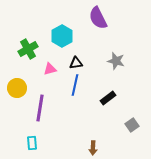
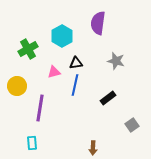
purple semicircle: moved 5 px down; rotated 35 degrees clockwise
pink triangle: moved 4 px right, 3 px down
yellow circle: moved 2 px up
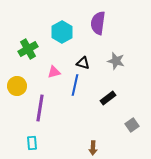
cyan hexagon: moved 4 px up
black triangle: moved 7 px right; rotated 24 degrees clockwise
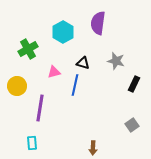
cyan hexagon: moved 1 px right
black rectangle: moved 26 px right, 14 px up; rotated 28 degrees counterclockwise
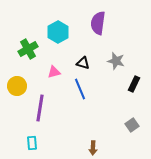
cyan hexagon: moved 5 px left
blue line: moved 5 px right, 4 px down; rotated 35 degrees counterclockwise
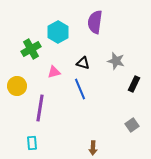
purple semicircle: moved 3 px left, 1 px up
green cross: moved 3 px right
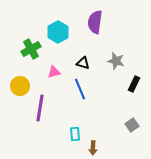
yellow circle: moved 3 px right
cyan rectangle: moved 43 px right, 9 px up
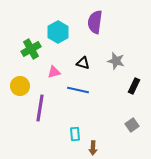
black rectangle: moved 2 px down
blue line: moved 2 px left, 1 px down; rotated 55 degrees counterclockwise
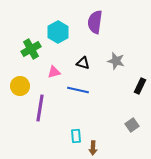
black rectangle: moved 6 px right
cyan rectangle: moved 1 px right, 2 px down
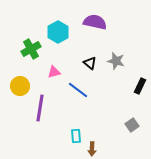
purple semicircle: rotated 95 degrees clockwise
black triangle: moved 7 px right; rotated 24 degrees clockwise
blue line: rotated 25 degrees clockwise
brown arrow: moved 1 px left, 1 px down
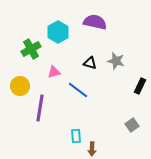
black triangle: rotated 24 degrees counterclockwise
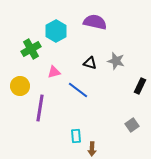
cyan hexagon: moved 2 px left, 1 px up
